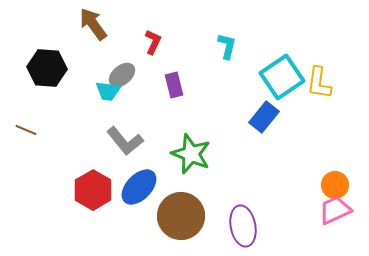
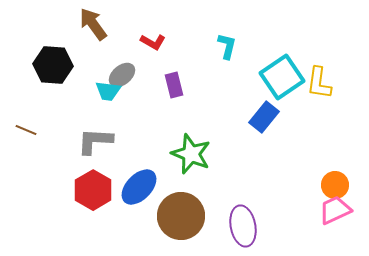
red L-shape: rotated 95 degrees clockwise
black hexagon: moved 6 px right, 3 px up
gray L-shape: moved 30 px left; rotated 132 degrees clockwise
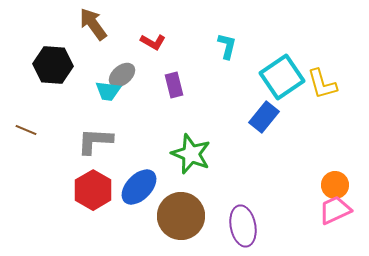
yellow L-shape: moved 3 px right, 1 px down; rotated 24 degrees counterclockwise
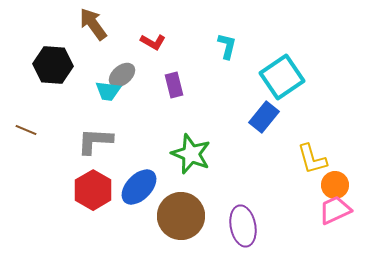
yellow L-shape: moved 10 px left, 75 px down
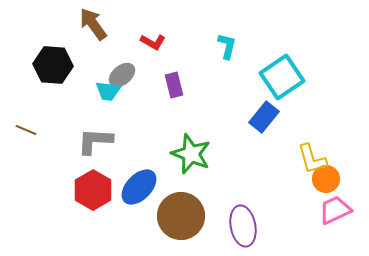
orange circle: moved 9 px left, 6 px up
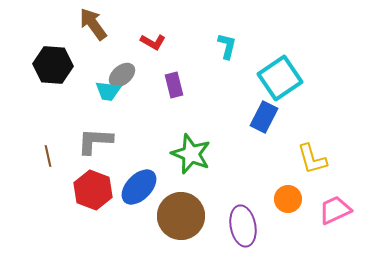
cyan square: moved 2 px left, 1 px down
blue rectangle: rotated 12 degrees counterclockwise
brown line: moved 22 px right, 26 px down; rotated 55 degrees clockwise
orange circle: moved 38 px left, 20 px down
red hexagon: rotated 9 degrees counterclockwise
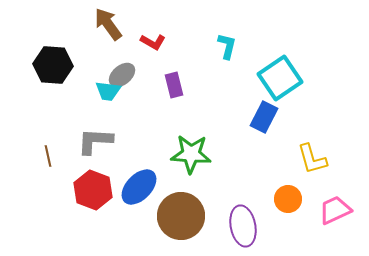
brown arrow: moved 15 px right
green star: rotated 18 degrees counterclockwise
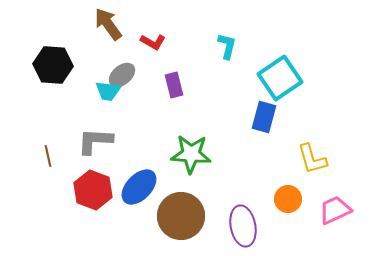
blue rectangle: rotated 12 degrees counterclockwise
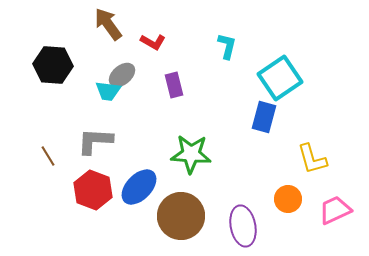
brown line: rotated 20 degrees counterclockwise
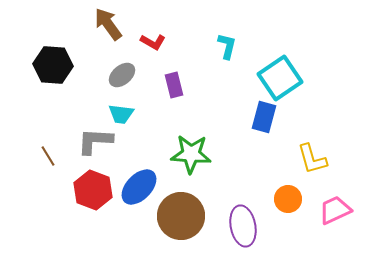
cyan trapezoid: moved 13 px right, 23 px down
